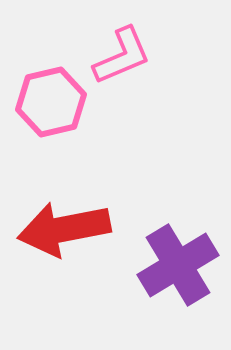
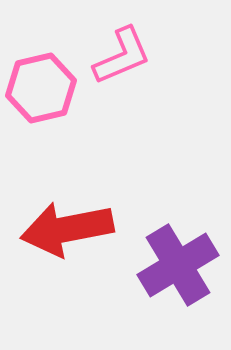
pink hexagon: moved 10 px left, 14 px up
red arrow: moved 3 px right
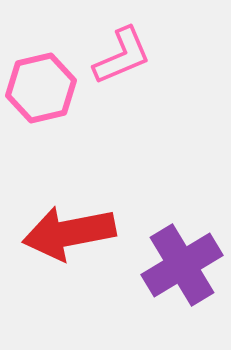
red arrow: moved 2 px right, 4 px down
purple cross: moved 4 px right
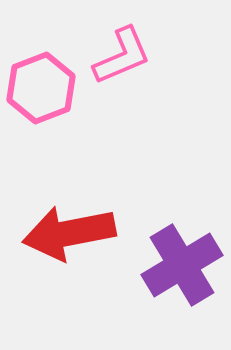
pink hexagon: rotated 8 degrees counterclockwise
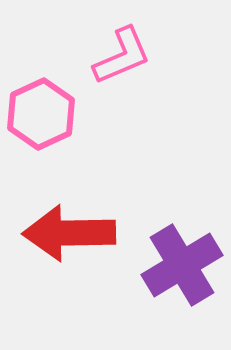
pink hexagon: moved 26 px down; rotated 4 degrees counterclockwise
red arrow: rotated 10 degrees clockwise
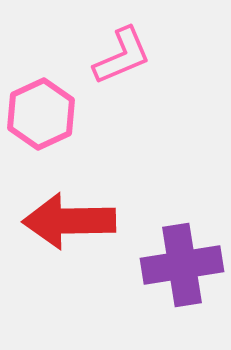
red arrow: moved 12 px up
purple cross: rotated 22 degrees clockwise
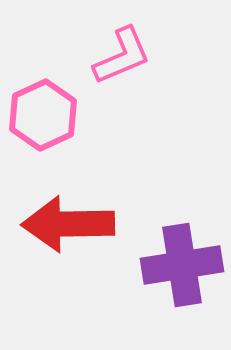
pink hexagon: moved 2 px right, 1 px down
red arrow: moved 1 px left, 3 px down
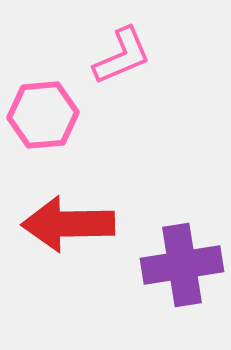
pink hexagon: rotated 20 degrees clockwise
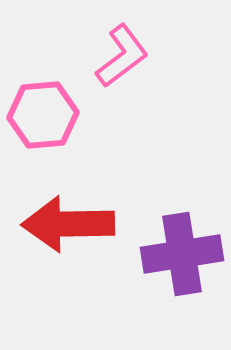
pink L-shape: rotated 14 degrees counterclockwise
purple cross: moved 11 px up
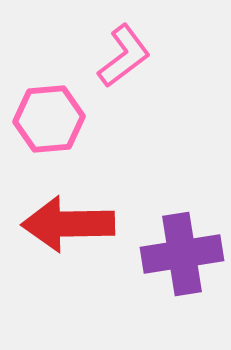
pink L-shape: moved 2 px right
pink hexagon: moved 6 px right, 4 px down
